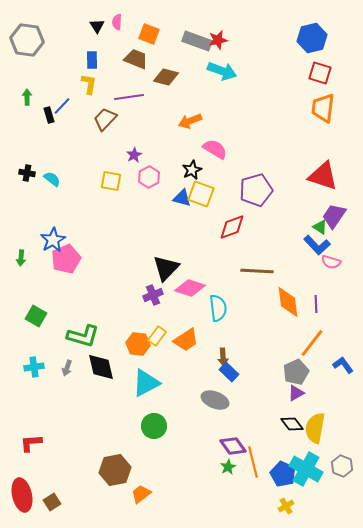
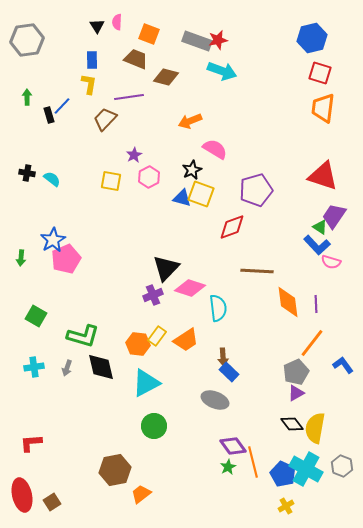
gray hexagon at (27, 40): rotated 16 degrees counterclockwise
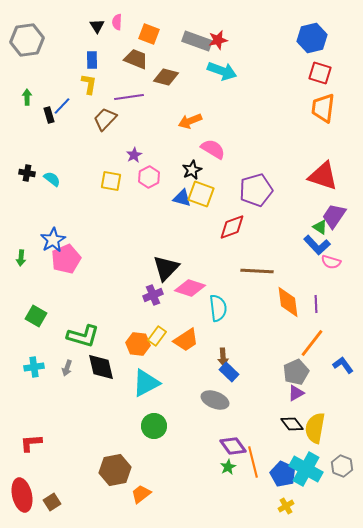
pink semicircle at (215, 149): moved 2 px left
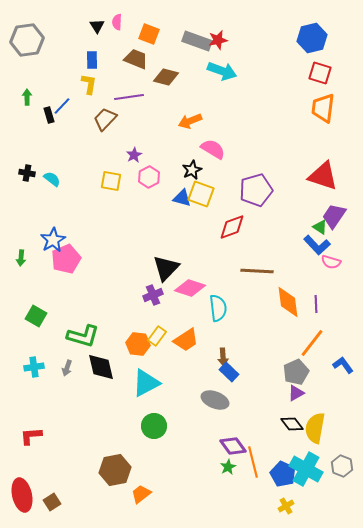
red L-shape at (31, 443): moved 7 px up
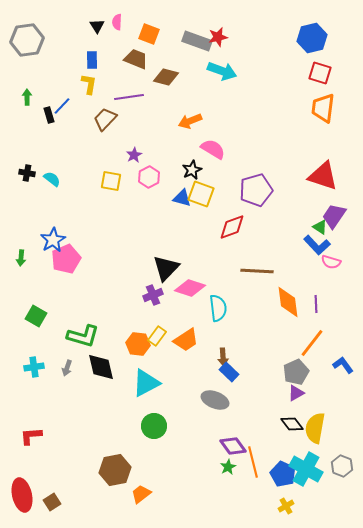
red star at (218, 40): moved 3 px up
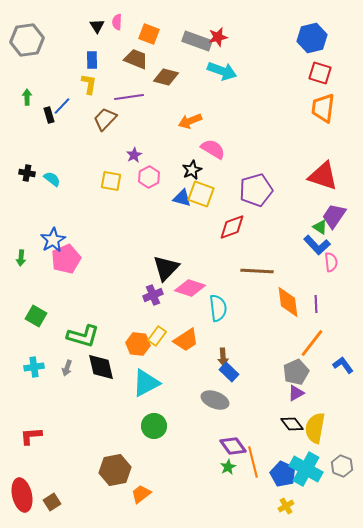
pink semicircle at (331, 262): rotated 114 degrees counterclockwise
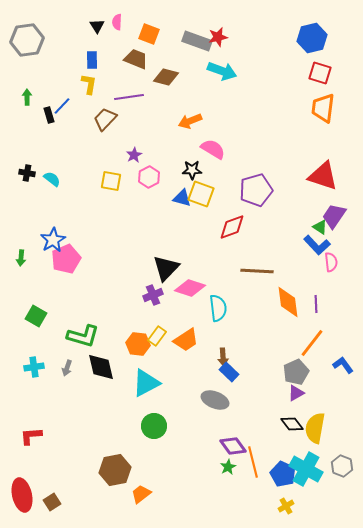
black star at (192, 170): rotated 24 degrees clockwise
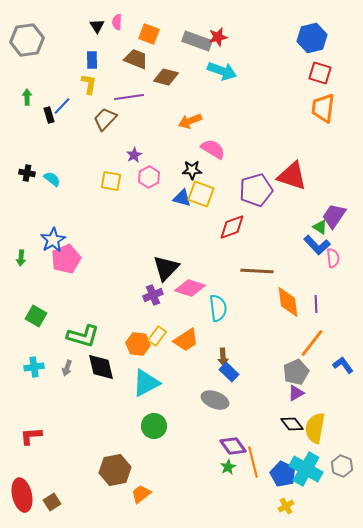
red triangle at (323, 176): moved 31 px left
pink semicircle at (331, 262): moved 2 px right, 4 px up
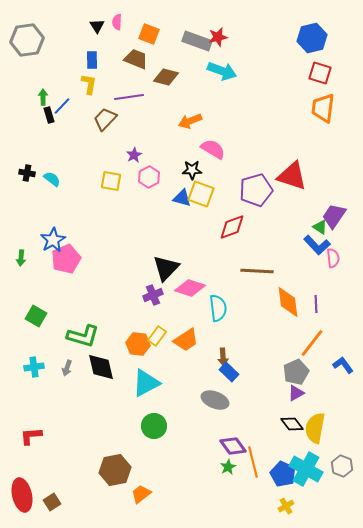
green arrow at (27, 97): moved 16 px right
